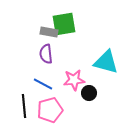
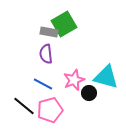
green square: rotated 20 degrees counterclockwise
cyan triangle: moved 15 px down
pink star: rotated 15 degrees counterclockwise
black line: rotated 45 degrees counterclockwise
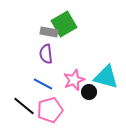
black circle: moved 1 px up
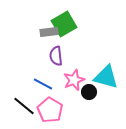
gray rectangle: rotated 18 degrees counterclockwise
purple semicircle: moved 10 px right, 2 px down
pink pentagon: rotated 25 degrees counterclockwise
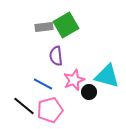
green square: moved 2 px right, 1 px down
gray rectangle: moved 5 px left, 5 px up
cyan triangle: moved 1 px right, 1 px up
pink pentagon: rotated 25 degrees clockwise
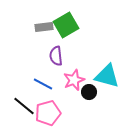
pink pentagon: moved 2 px left, 3 px down
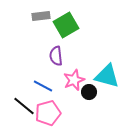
gray rectangle: moved 3 px left, 11 px up
blue line: moved 2 px down
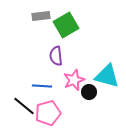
blue line: moved 1 px left; rotated 24 degrees counterclockwise
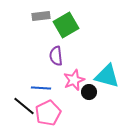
blue line: moved 1 px left, 2 px down
pink pentagon: rotated 10 degrees counterclockwise
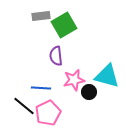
green square: moved 2 px left
pink star: rotated 10 degrees clockwise
